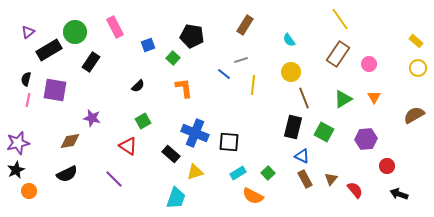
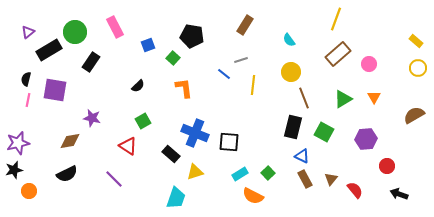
yellow line at (340, 19): moved 4 px left; rotated 55 degrees clockwise
brown rectangle at (338, 54): rotated 15 degrees clockwise
black star at (16, 170): moved 2 px left; rotated 12 degrees clockwise
cyan rectangle at (238, 173): moved 2 px right, 1 px down
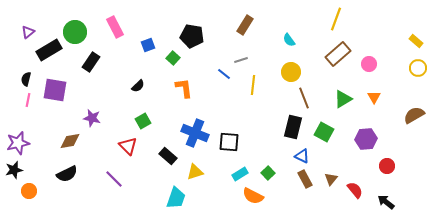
red triangle at (128, 146): rotated 12 degrees clockwise
black rectangle at (171, 154): moved 3 px left, 2 px down
black arrow at (399, 194): moved 13 px left, 8 px down; rotated 18 degrees clockwise
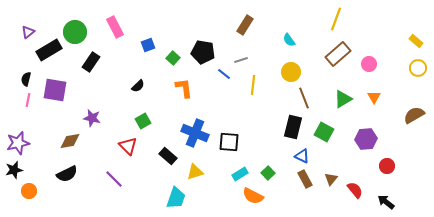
black pentagon at (192, 36): moved 11 px right, 16 px down
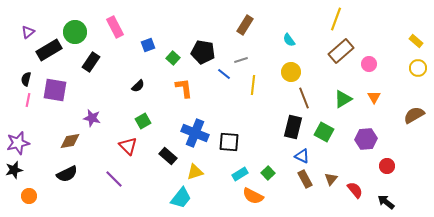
brown rectangle at (338, 54): moved 3 px right, 3 px up
orange circle at (29, 191): moved 5 px down
cyan trapezoid at (176, 198): moved 5 px right; rotated 20 degrees clockwise
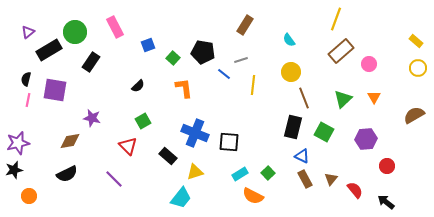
green triangle at (343, 99): rotated 12 degrees counterclockwise
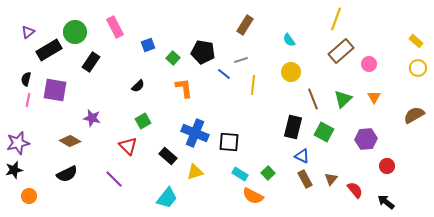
brown line at (304, 98): moved 9 px right, 1 px down
brown diamond at (70, 141): rotated 40 degrees clockwise
cyan rectangle at (240, 174): rotated 63 degrees clockwise
cyan trapezoid at (181, 198): moved 14 px left
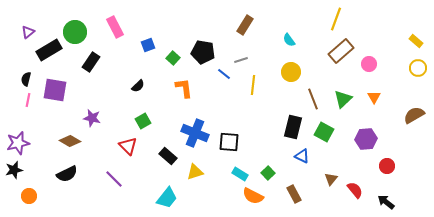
brown rectangle at (305, 179): moved 11 px left, 15 px down
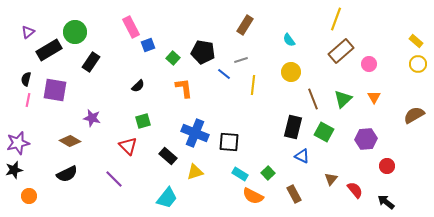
pink rectangle at (115, 27): moved 16 px right
yellow circle at (418, 68): moved 4 px up
green square at (143, 121): rotated 14 degrees clockwise
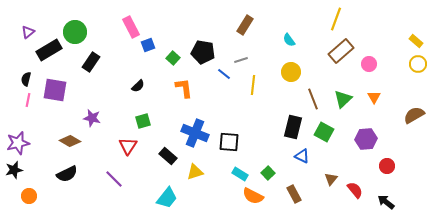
red triangle at (128, 146): rotated 18 degrees clockwise
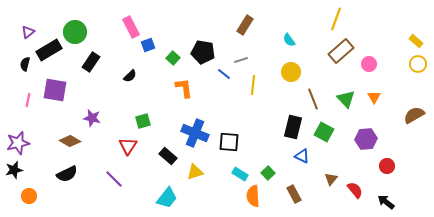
black semicircle at (26, 79): moved 1 px left, 15 px up
black semicircle at (138, 86): moved 8 px left, 10 px up
green triangle at (343, 99): moved 3 px right; rotated 30 degrees counterclockwise
orange semicircle at (253, 196): rotated 60 degrees clockwise
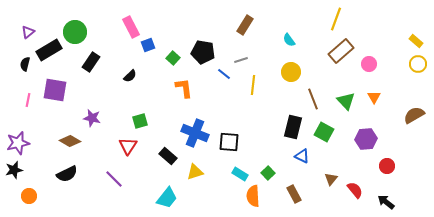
green triangle at (346, 99): moved 2 px down
green square at (143, 121): moved 3 px left
